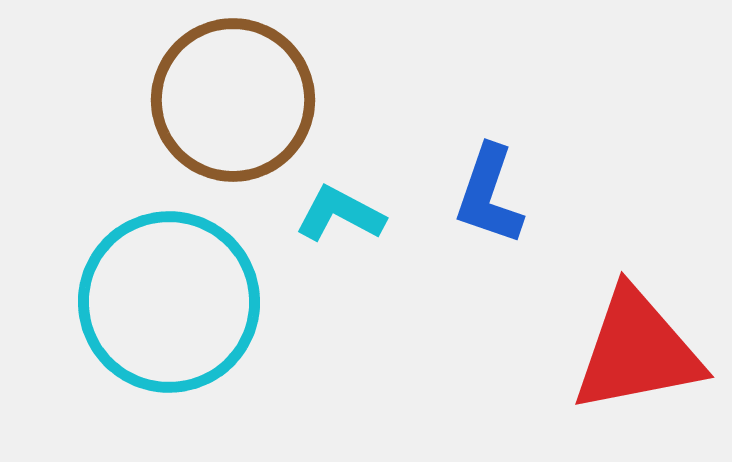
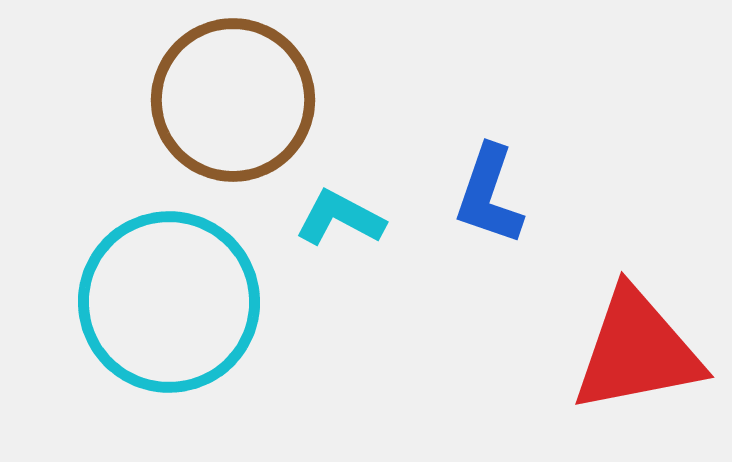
cyan L-shape: moved 4 px down
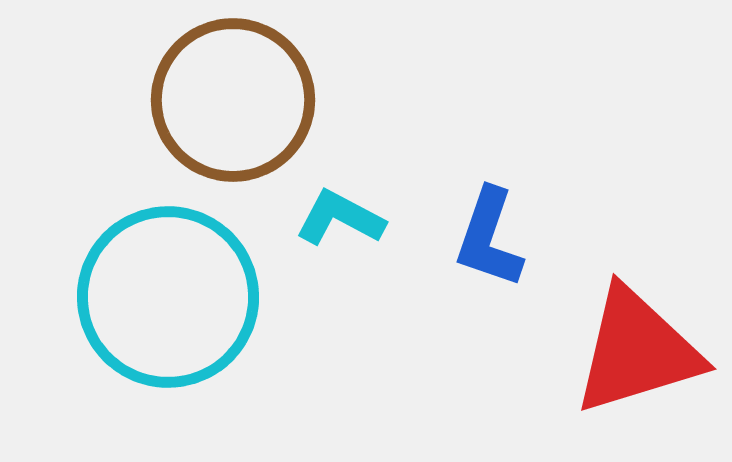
blue L-shape: moved 43 px down
cyan circle: moved 1 px left, 5 px up
red triangle: rotated 6 degrees counterclockwise
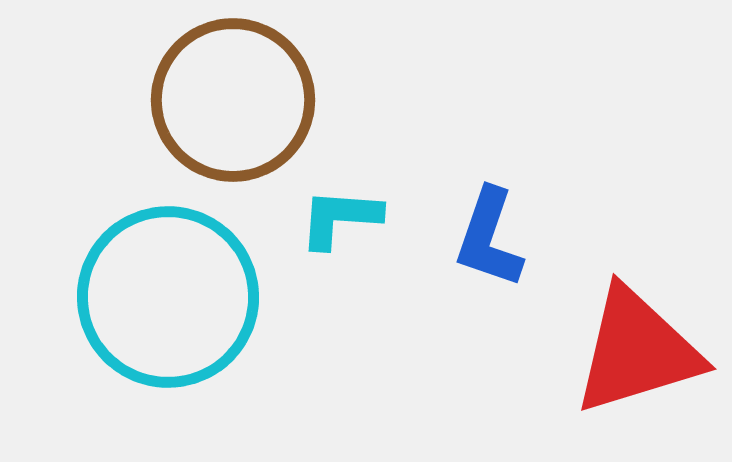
cyan L-shape: rotated 24 degrees counterclockwise
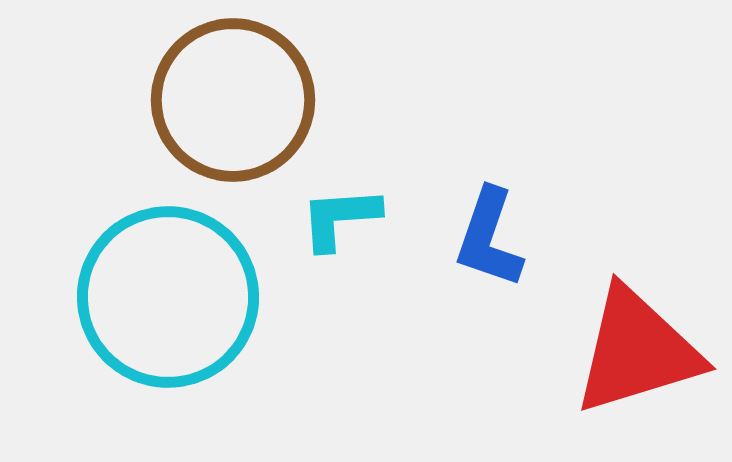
cyan L-shape: rotated 8 degrees counterclockwise
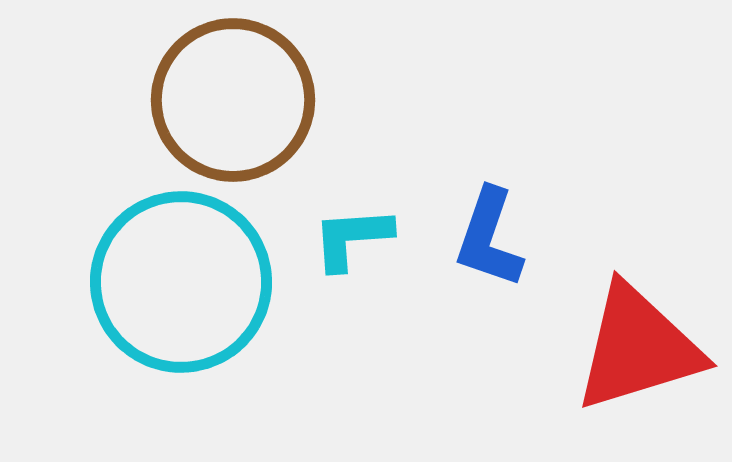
cyan L-shape: moved 12 px right, 20 px down
cyan circle: moved 13 px right, 15 px up
red triangle: moved 1 px right, 3 px up
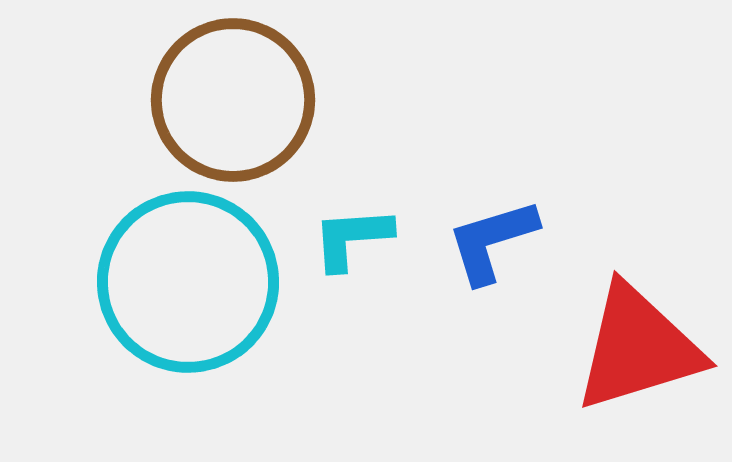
blue L-shape: moved 3 px right, 3 px down; rotated 54 degrees clockwise
cyan circle: moved 7 px right
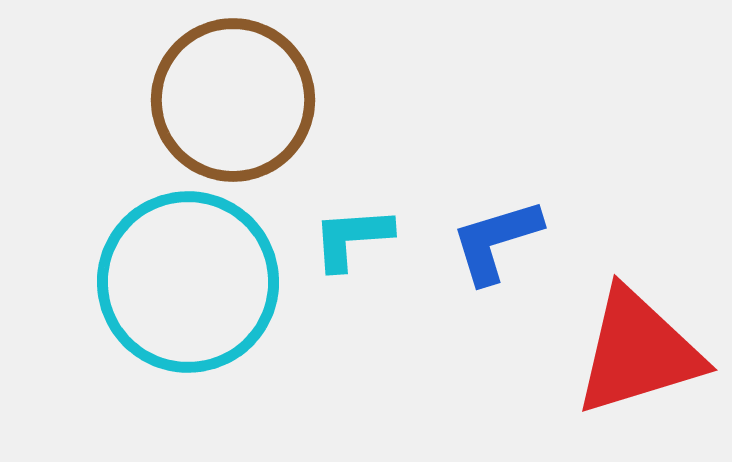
blue L-shape: moved 4 px right
red triangle: moved 4 px down
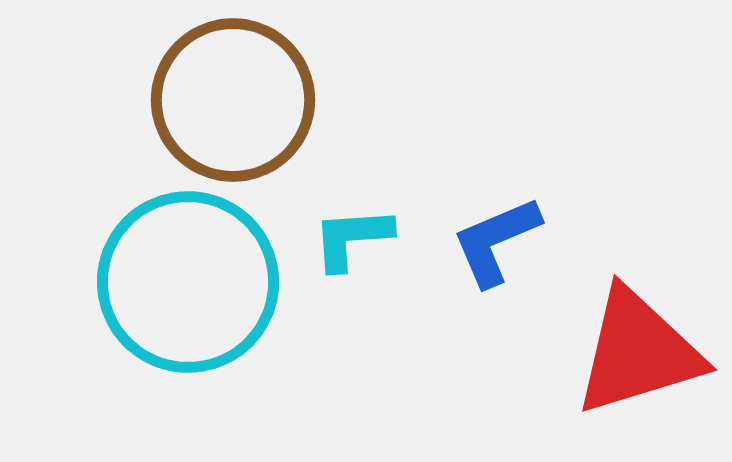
blue L-shape: rotated 6 degrees counterclockwise
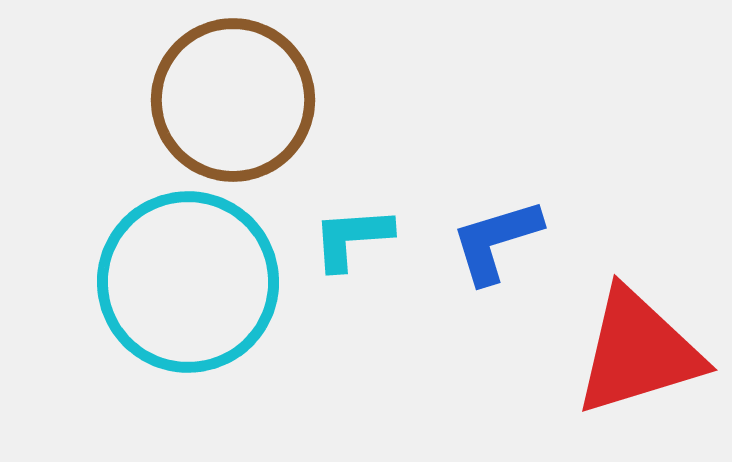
blue L-shape: rotated 6 degrees clockwise
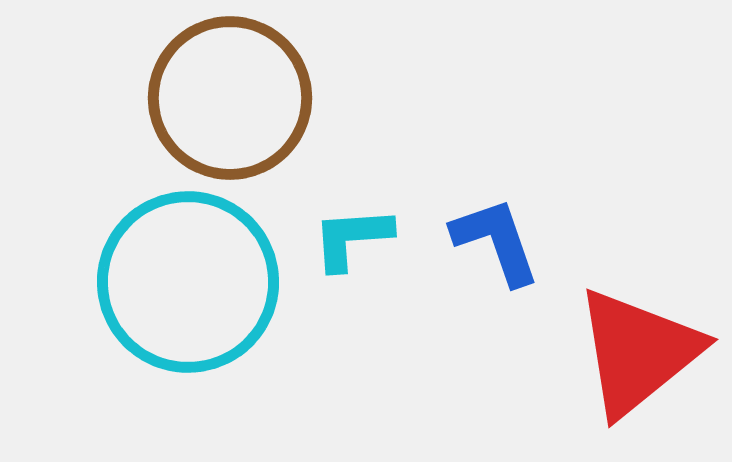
brown circle: moved 3 px left, 2 px up
blue L-shape: rotated 88 degrees clockwise
red triangle: rotated 22 degrees counterclockwise
